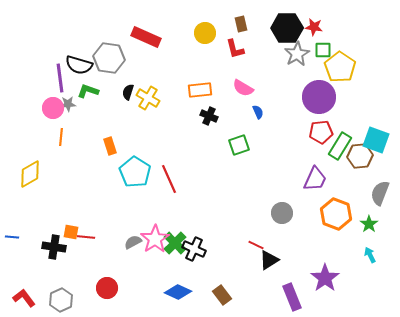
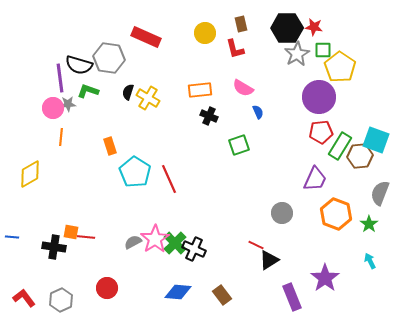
cyan arrow at (370, 255): moved 6 px down
blue diamond at (178, 292): rotated 20 degrees counterclockwise
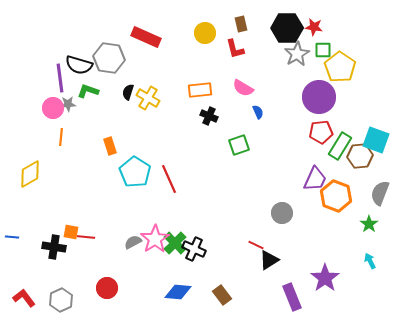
orange hexagon at (336, 214): moved 18 px up
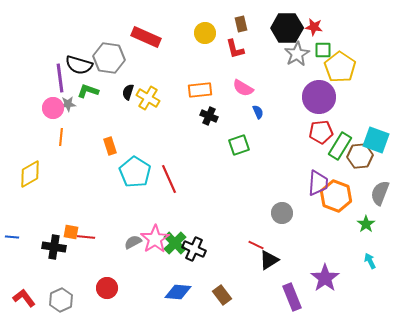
purple trapezoid at (315, 179): moved 3 px right, 4 px down; rotated 20 degrees counterclockwise
green star at (369, 224): moved 3 px left
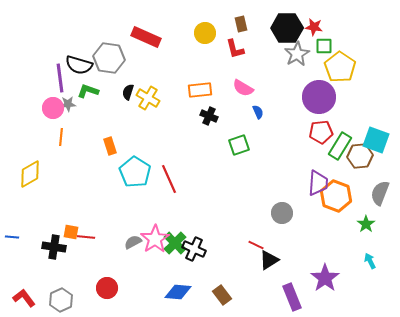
green square at (323, 50): moved 1 px right, 4 px up
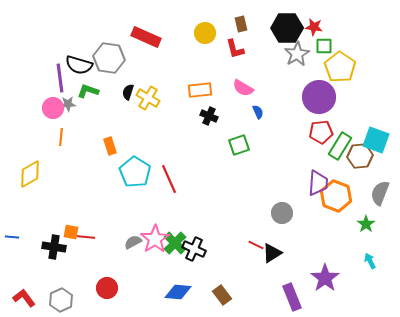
black triangle at (269, 260): moved 3 px right, 7 px up
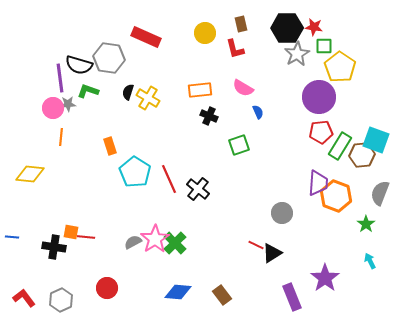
brown hexagon at (360, 156): moved 2 px right, 1 px up
yellow diamond at (30, 174): rotated 36 degrees clockwise
black cross at (194, 249): moved 4 px right, 60 px up; rotated 15 degrees clockwise
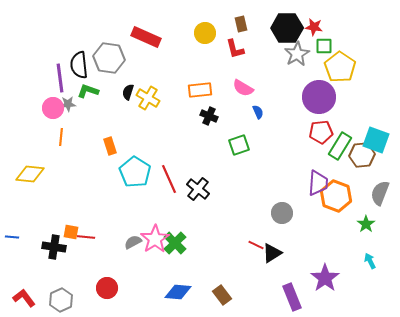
black semicircle at (79, 65): rotated 68 degrees clockwise
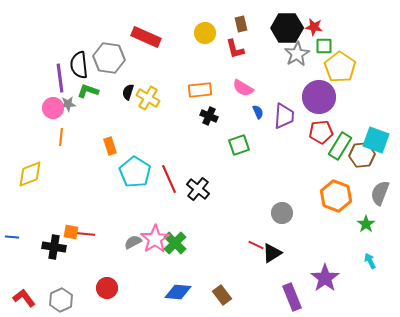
yellow diamond at (30, 174): rotated 28 degrees counterclockwise
purple trapezoid at (318, 183): moved 34 px left, 67 px up
red line at (86, 237): moved 3 px up
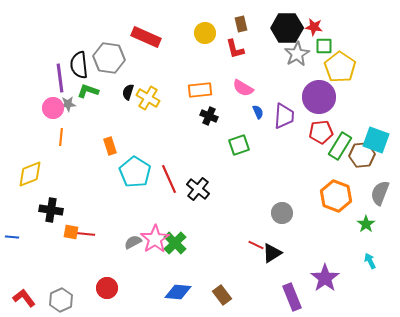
black cross at (54, 247): moved 3 px left, 37 px up
